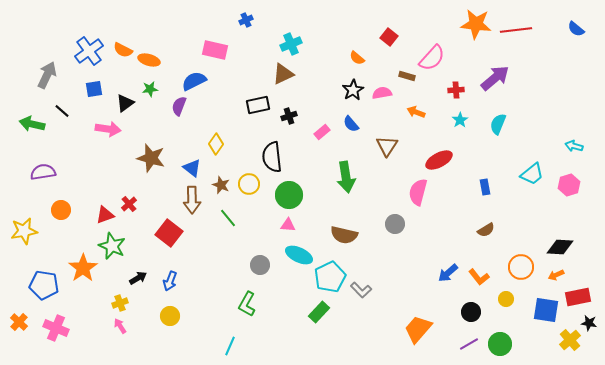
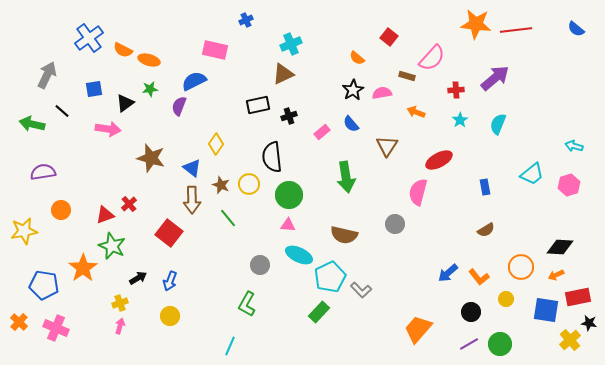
blue cross at (89, 51): moved 13 px up
pink arrow at (120, 326): rotated 49 degrees clockwise
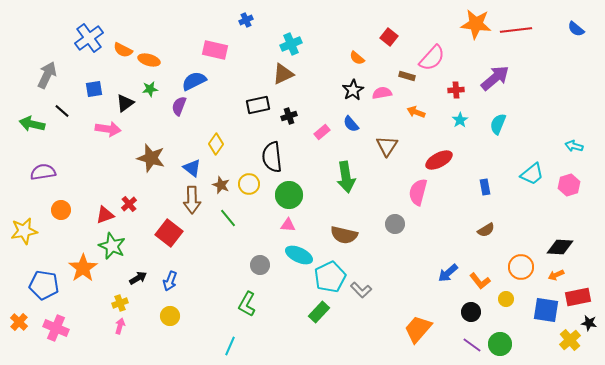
orange L-shape at (479, 277): moved 1 px right, 4 px down
purple line at (469, 344): moved 3 px right, 1 px down; rotated 66 degrees clockwise
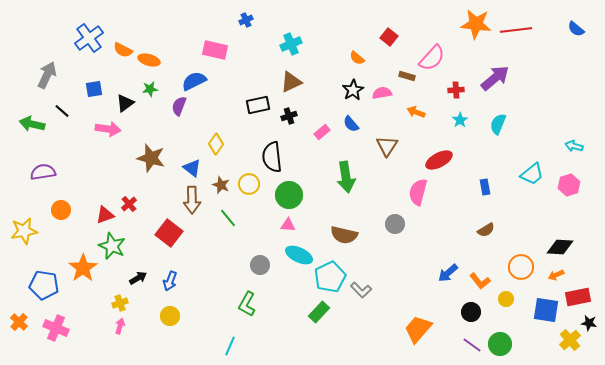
brown triangle at (283, 74): moved 8 px right, 8 px down
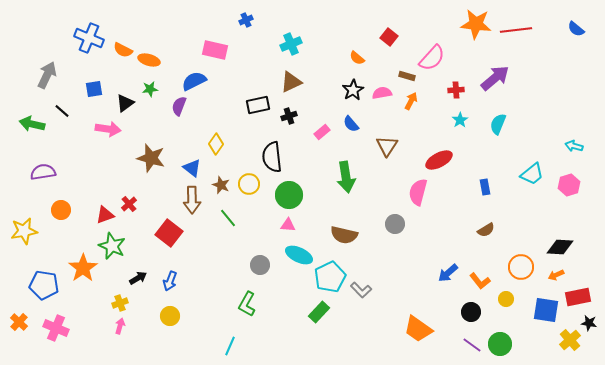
blue cross at (89, 38): rotated 32 degrees counterclockwise
orange arrow at (416, 112): moved 5 px left, 11 px up; rotated 96 degrees clockwise
orange trapezoid at (418, 329): rotated 96 degrees counterclockwise
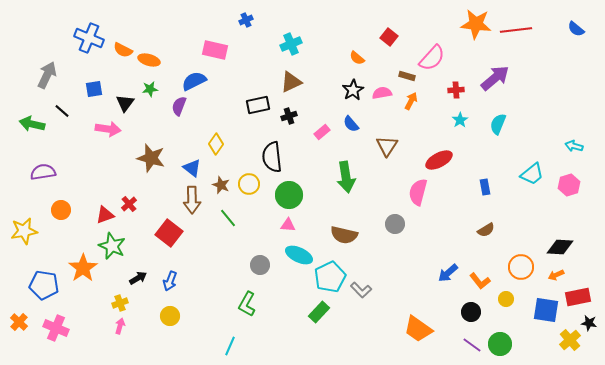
black triangle at (125, 103): rotated 18 degrees counterclockwise
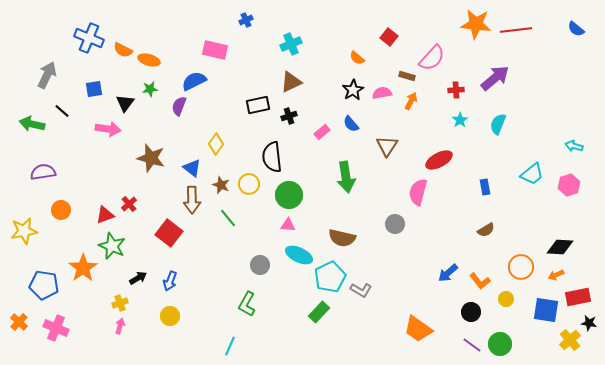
brown semicircle at (344, 235): moved 2 px left, 3 px down
gray L-shape at (361, 290): rotated 15 degrees counterclockwise
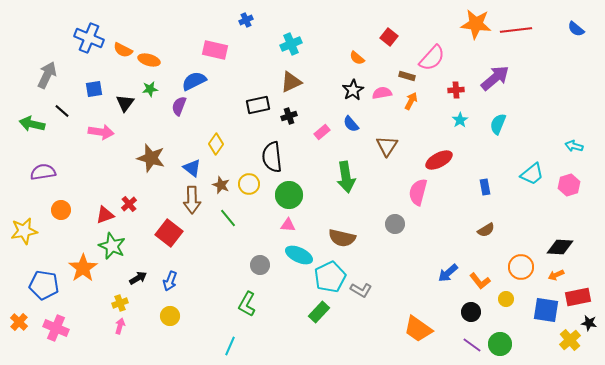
pink arrow at (108, 129): moved 7 px left, 3 px down
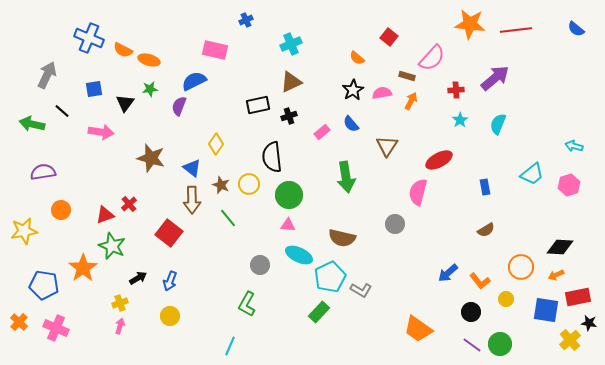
orange star at (476, 24): moved 6 px left
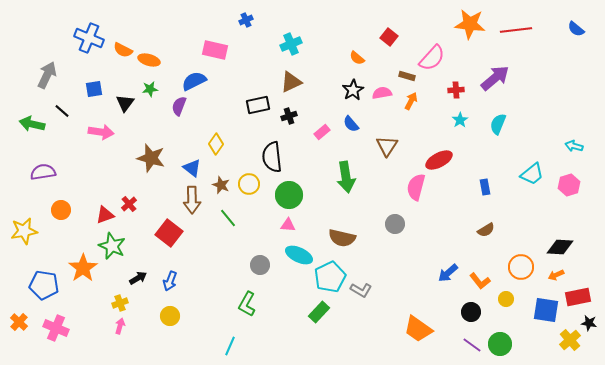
pink semicircle at (418, 192): moved 2 px left, 5 px up
